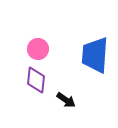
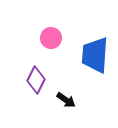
pink circle: moved 13 px right, 11 px up
purple diamond: rotated 20 degrees clockwise
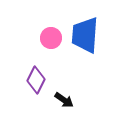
blue trapezoid: moved 10 px left, 20 px up
black arrow: moved 2 px left
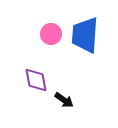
pink circle: moved 4 px up
purple diamond: rotated 36 degrees counterclockwise
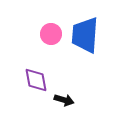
black arrow: rotated 18 degrees counterclockwise
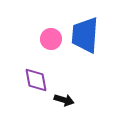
pink circle: moved 5 px down
